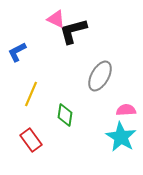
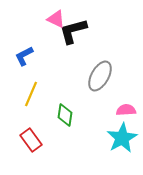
blue L-shape: moved 7 px right, 4 px down
cyan star: moved 1 px right, 1 px down; rotated 12 degrees clockwise
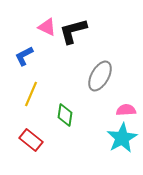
pink triangle: moved 9 px left, 8 px down
red rectangle: rotated 15 degrees counterclockwise
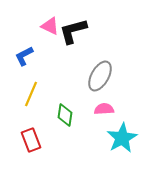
pink triangle: moved 3 px right, 1 px up
pink semicircle: moved 22 px left, 1 px up
red rectangle: rotated 30 degrees clockwise
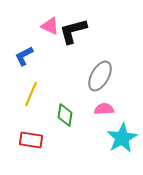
red rectangle: rotated 60 degrees counterclockwise
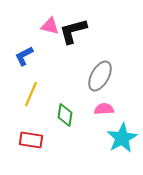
pink triangle: rotated 12 degrees counterclockwise
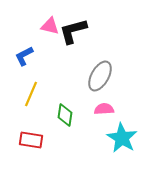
cyan star: rotated 12 degrees counterclockwise
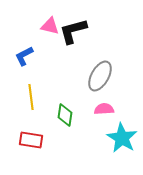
yellow line: moved 3 px down; rotated 30 degrees counterclockwise
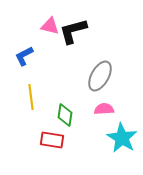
red rectangle: moved 21 px right
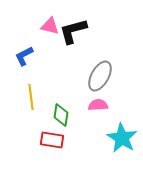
pink semicircle: moved 6 px left, 4 px up
green diamond: moved 4 px left
